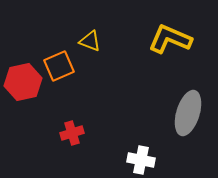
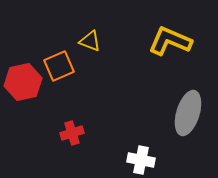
yellow L-shape: moved 2 px down
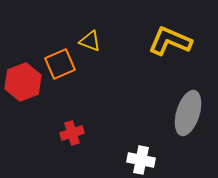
orange square: moved 1 px right, 2 px up
red hexagon: rotated 9 degrees counterclockwise
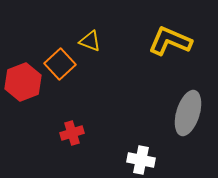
orange square: rotated 20 degrees counterclockwise
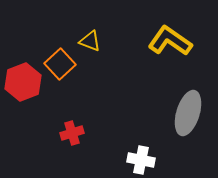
yellow L-shape: rotated 12 degrees clockwise
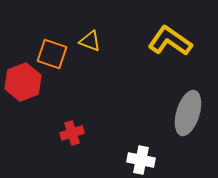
orange square: moved 8 px left, 10 px up; rotated 28 degrees counterclockwise
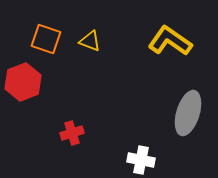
orange square: moved 6 px left, 15 px up
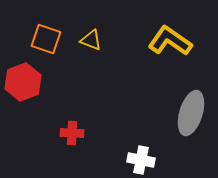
yellow triangle: moved 1 px right, 1 px up
gray ellipse: moved 3 px right
red cross: rotated 20 degrees clockwise
